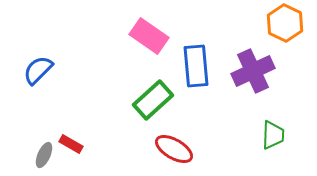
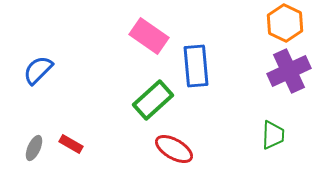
purple cross: moved 36 px right
gray ellipse: moved 10 px left, 7 px up
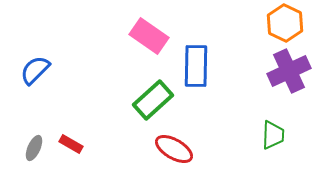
blue rectangle: rotated 6 degrees clockwise
blue semicircle: moved 3 px left
